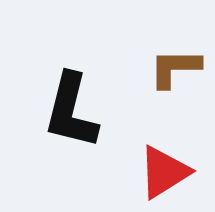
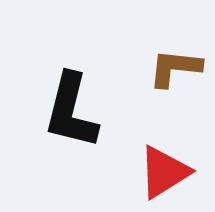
brown L-shape: rotated 6 degrees clockwise
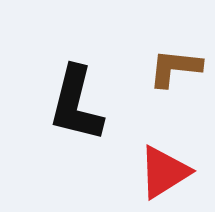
black L-shape: moved 5 px right, 7 px up
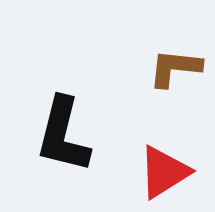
black L-shape: moved 13 px left, 31 px down
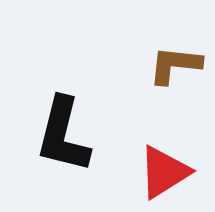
brown L-shape: moved 3 px up
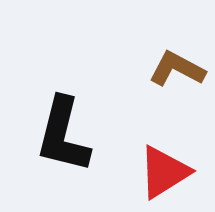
brown L-shape: moved 2 px right, 4 px down; rotated 22 degrees clockwise
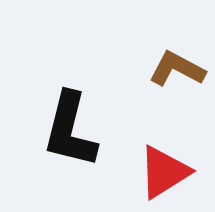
black L-shape: moved 7 px right, 5 px up
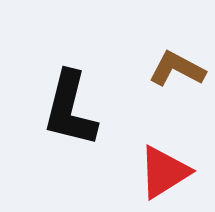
black L-shape: moved 21 px up
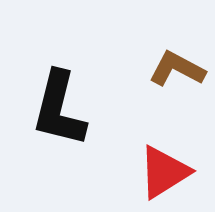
black L-shape: moved 11 px left
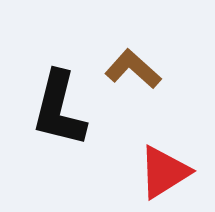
brown L-shape: moved 44 px left; rotated 14 degrees clockwise
